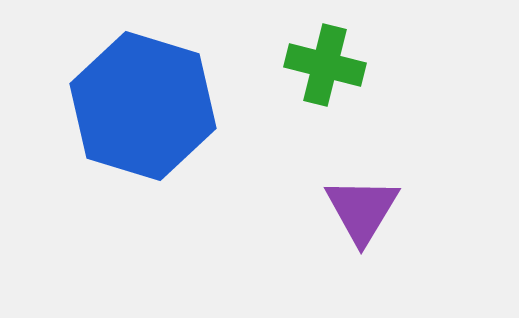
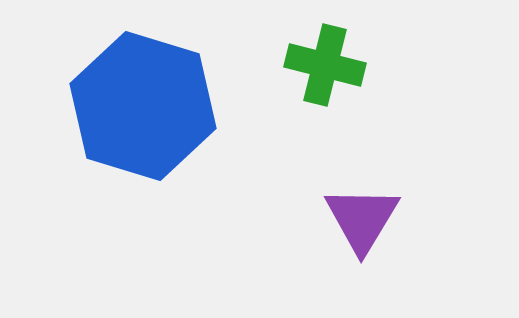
purple triangle: moved 9 px down
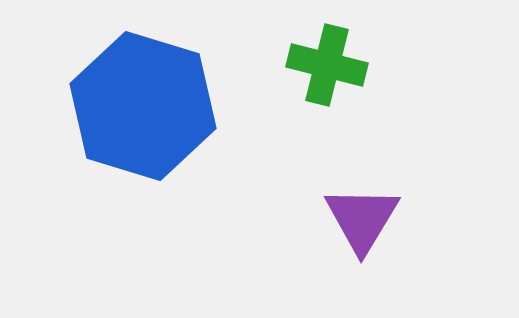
green cross: moved 2 px right
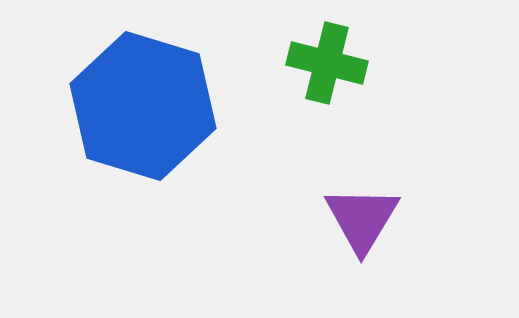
green cross: moved 2 px up
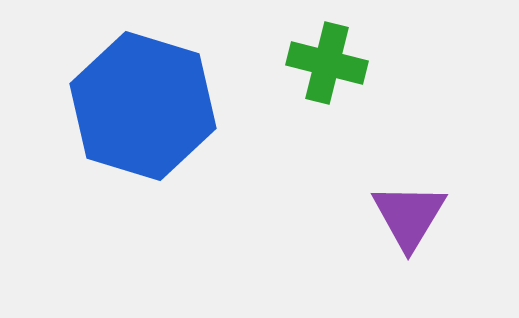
purple triangle: moved 47 px right, 3 px up
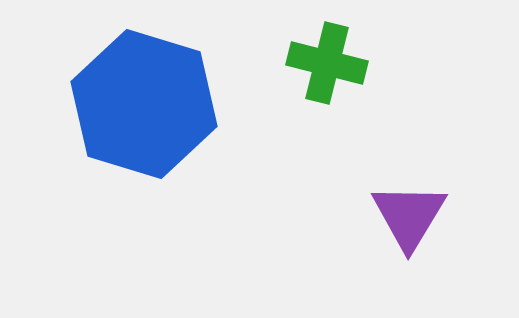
blue hexagon: moved 1 px right, 2 px up
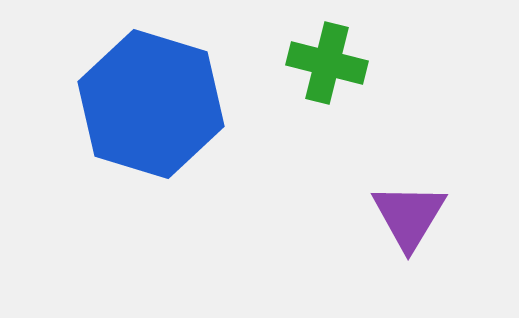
blue hexagon: moved 7 px right
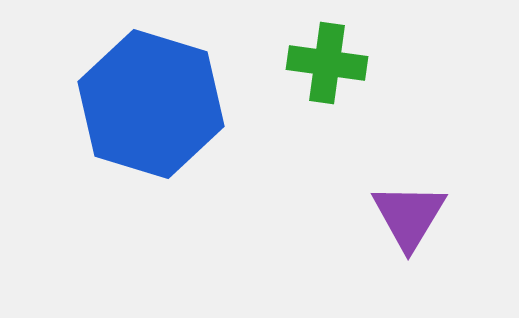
green cross: rotated 6 degrees counterclockwise
